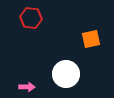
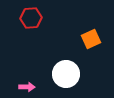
red hexagon: rotated 10 degrees counterclockwise
orange square: rotated 12 degrees counterclockwise
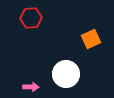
pink arrow: moved 4 px right
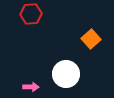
red hexagon: moved 4 px up
orange square: rotated 18 degrees counterclockwise
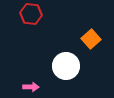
red hexagon: rotated 10 degrees clockwise
white circle: moved 8 px up
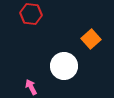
white circle: moved 2 px left
pink arrow: rotated 119 degrees counterclockwise
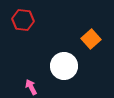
red hexagon: moved 8 px left, 6 px down
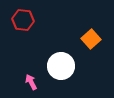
white circle: moved 3 px left
pink arrow: moved 5 px up
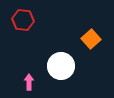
pink arrow: moved 2 px left; rotated 28 degrees clockwise
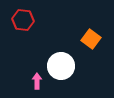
orange square: rotated 12 degrees counterclockwise
pink arrow: moved 8 px right, 1 px up
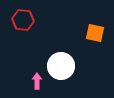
orange square: moved 4 px right, 6 px up; rotated 24 degrees counterclockwise
